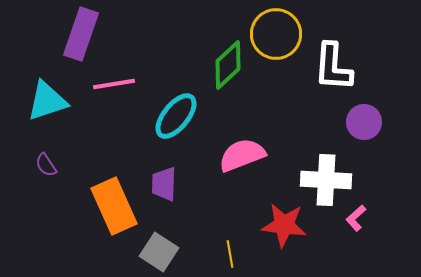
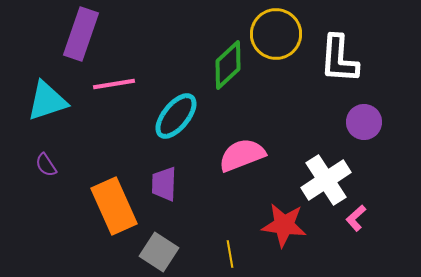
white L-shape: moved 6 px right, 8 px up
white cross: rotated 36 degrees counterclockwise
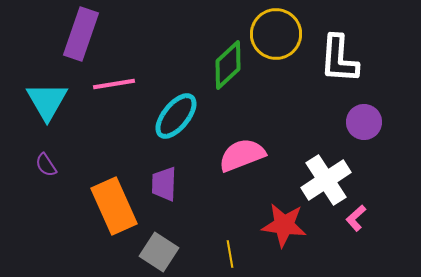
cyan triangle: rotated 42 degrees counterclockwise
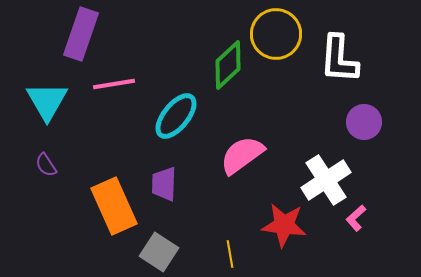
pink semicircle: rotated 15 degrees counterclockwise
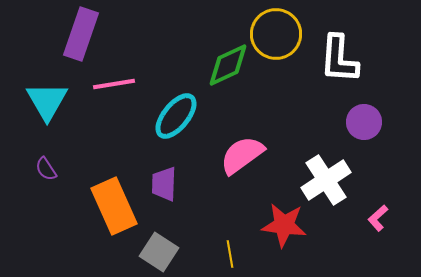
green diamond: rotated 18 degrees clockwise
purple semicircle: moved 4 px down
pink L-shape: moved 22 px right
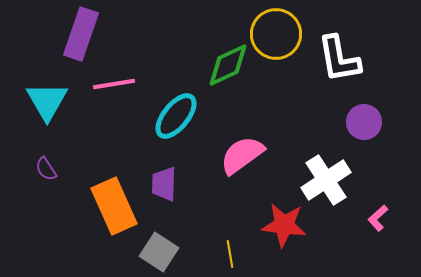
white L-shape: rotated 14 degrees counterclockwise
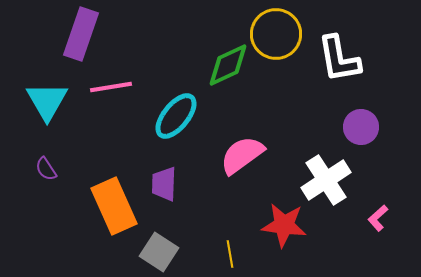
pink line: moved 3 px left, 3 px down
purple circle: moved 3 px left, 5 px down
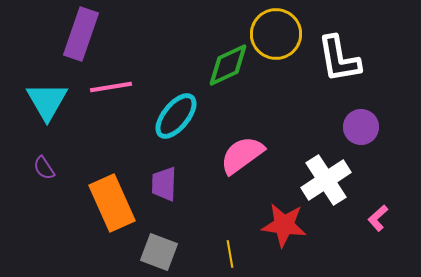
purple semicircle: moved 2 px left, 1 px up
orange rectangle: moved 2 px left, 3 px up
gray square: rotated 12 degrees counterclockwise
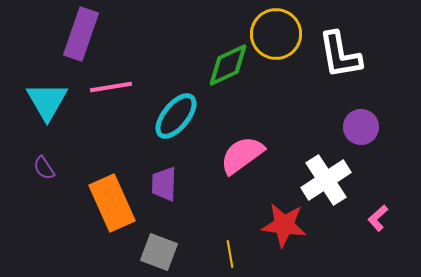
white L-shape: moved 1 px right, 4 px up
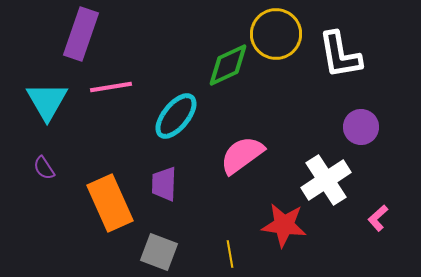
orange rectangle: moved 2 px left
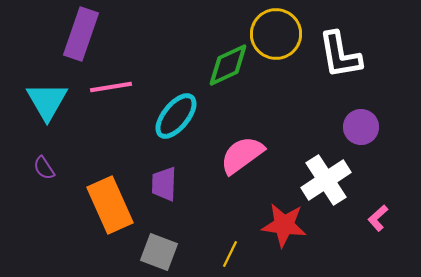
orange rectangle: moved 2 px down
yellow line: rotated 36 degrees clockwise
